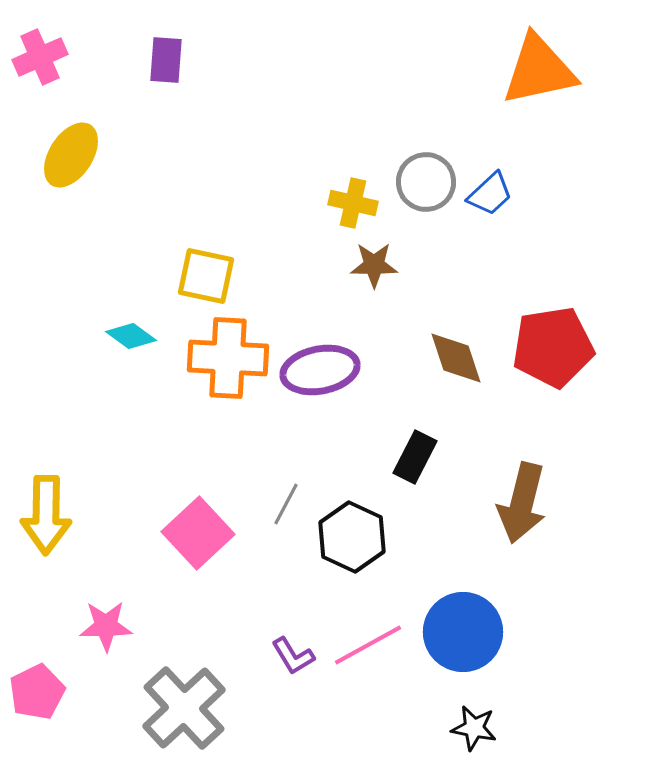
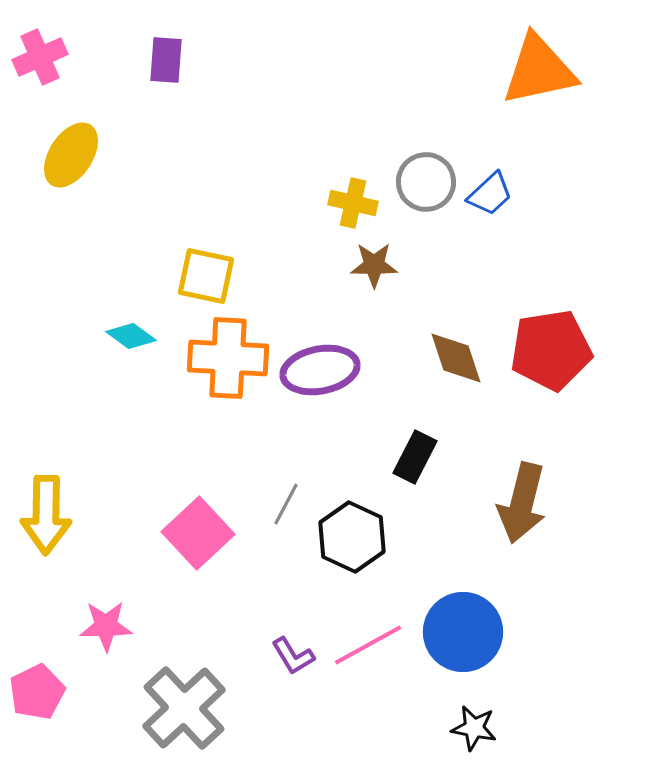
red pentagon: moved 2 px left, 3 px down
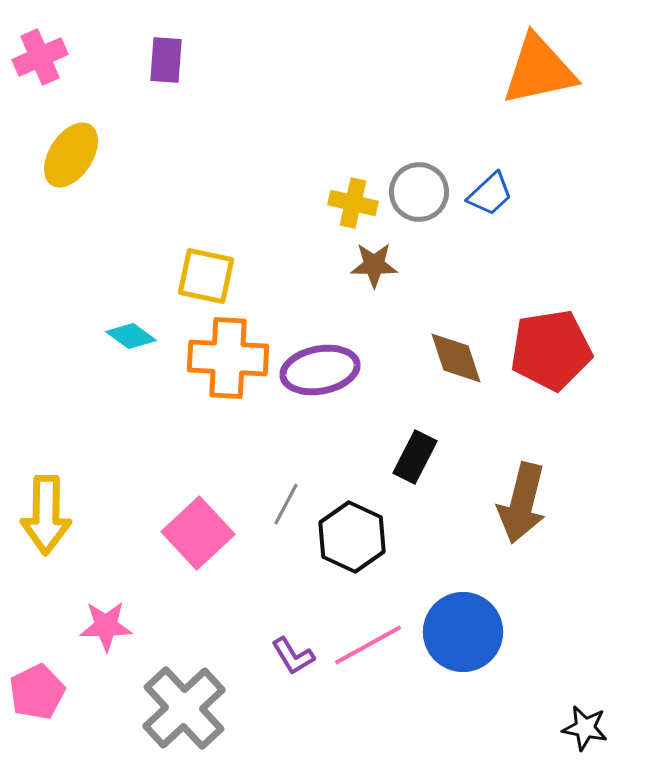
gray circle: moved 7 px left, 10 px down
black star: moved 111 px right
